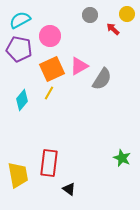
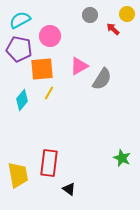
orange square: moved 10 px left; rotated 20 degrees clockwise
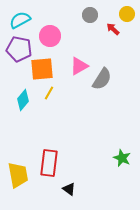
cyan diamond: moved 1 px right
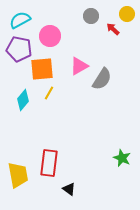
gray circle: moved 1 px right, 1 px down
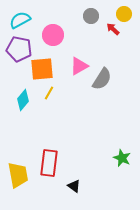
yellow circle: moved 3 px left
pink circle: moved 3 px right, 1 px up
black triangle: moved 5 px right, 3 px up
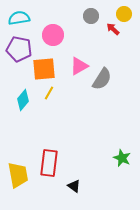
cyan semicircle: moved 1 px left, 2 px up; rotated 20 degrees clockwise
orange square: moved 2 px right
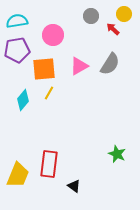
cyan semicircle: moved 2 px left, 3 px down
purple pentagon: moved 2 px left, 1 px down; rotated 20 degrees counterclockwise
gray semicircle: moved 8 px right, 15 px up
green star: moved 5 px left, 4 px up
red rectangle: moved 1 px down
yellow trapezoid: rotated 32 degrees clockwise
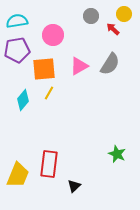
black triangle: rotated 40 degrees clockwise
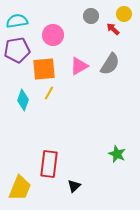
cyan diamond: rotated 20 degrees counterclockwise
yellow trapezoid: moved 2 px right, 13 px down
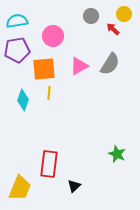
pink circle: moved 1 px down
yellow line: rotated 24 degrees counterclockwise
